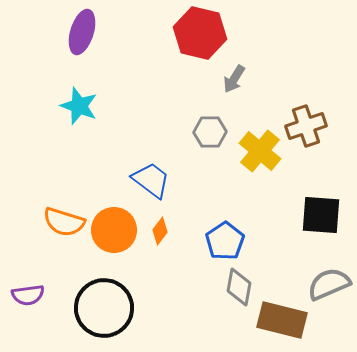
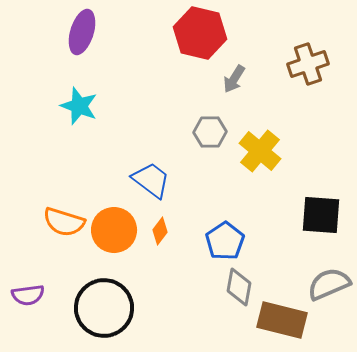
brown cross: moved 2 px right, 62 px up
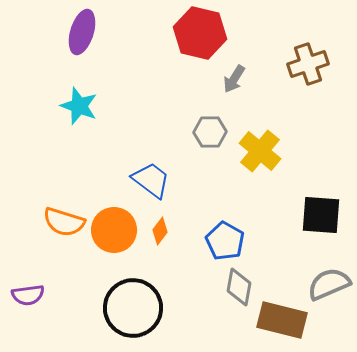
blue pentagon: rotated 9 degrees counterclockwise
black circle: moved 29 px right
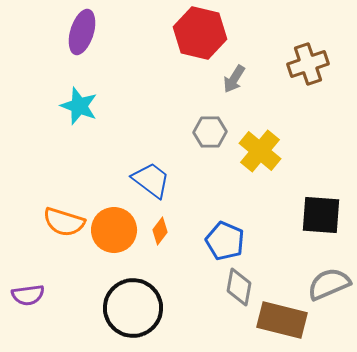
blue pentagon: rotated 6 degrees counterclockwise
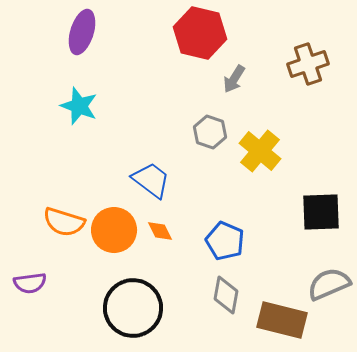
gray hexagon: rotated 20 degrees clockwise
black square: moved 3 px up; rotated 6 degrees counterclockwise
orange diamond: rotated 64 degrees counterclockwise
gray diamond: moved 13 px left, 8 px down
purple semicircle: moved 2 px right, 12 px up
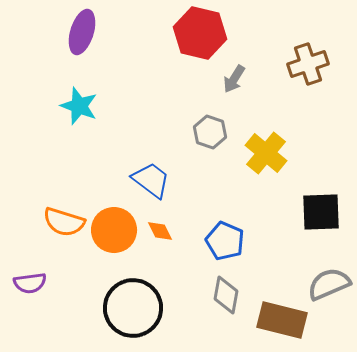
yellow cross: moved 6 px right, 2 px down
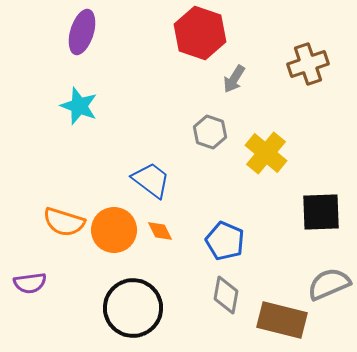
red hexagon: rotated 6 degrees clockwise
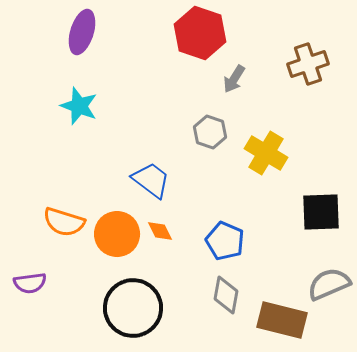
yellow cross: rotated 9 degrees counterclockwise
orange circle: moved 3 px right, 4 px down
